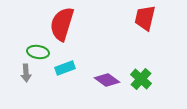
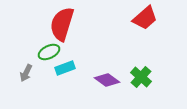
red trapezoid: rotated 144 degrees counterclockwise
green ellipse: moved 11 px right; rotated 35 degrees counterclockwise
gray arrow: rotated 30 degrees clockwise
green cross: moved 2 px up
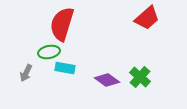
red trapezoid: moved 2 px right
green ellipse: rotated 15 degrees clockwise
cyan rectangle: rotated 30 degrees clockwise
green cross: moved 1 px left
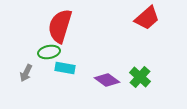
red semicircle: moved 2 px left, 2 px down
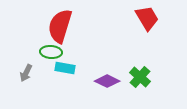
red trapezoid: rotated 80 degrees counterclockwise
green ellipse: moved 2 px right; rotated 15 degrees clockwise
purple diamond: moved 1 px down; rotated 10 degrees counterclockwise
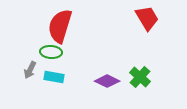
cyan rectangle: moved 11 px left, 9 px down
gray arrow: moved 4 px right, 3 px up
